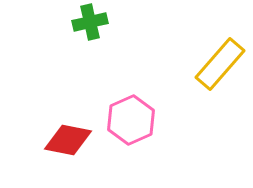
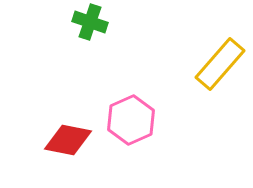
green cross: rotated 32 degrees clockwise
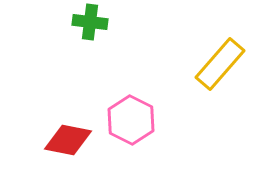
green cross: rotated 12 degrees counterclockwise
pink hexagon: rotated 9 degrees counterclockwise
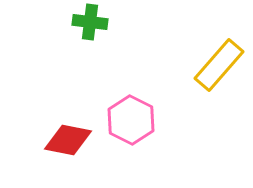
yellow rectangle: moved 1 px left, 1 px down
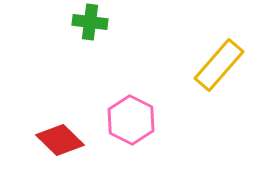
red diamond: moved 8 px left; rotated 33 degrees clockwise
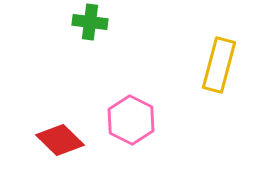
yellow rectangle: rotated 26 degrees counterclockwise
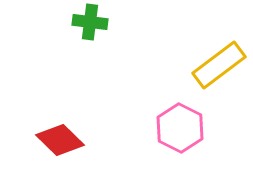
yellow rectangle: rotated 38 degrees clockwise
pink hexagon: moved 49 px right, 8 px down
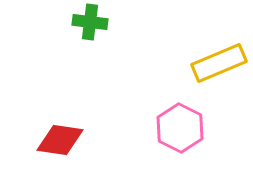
yellow rectangle: moved 2 px up; rotated 14 degrees clockwise
red diamond: rotated 36 degrees counterclockwise
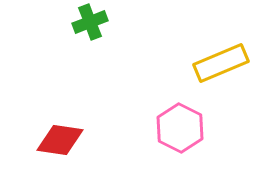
green cross: rotated 28 degrees counterclockwise
yellow rectangle: moved 2 px right
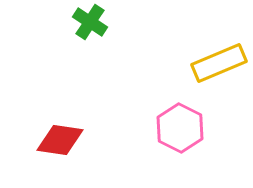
green cross: rotated 36 degrees counterclockwise
yellow rectangle: moved 2 px left
